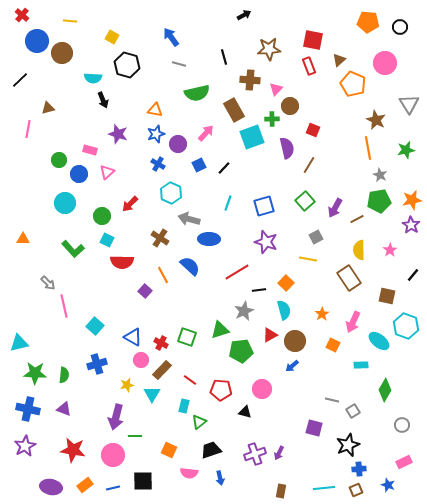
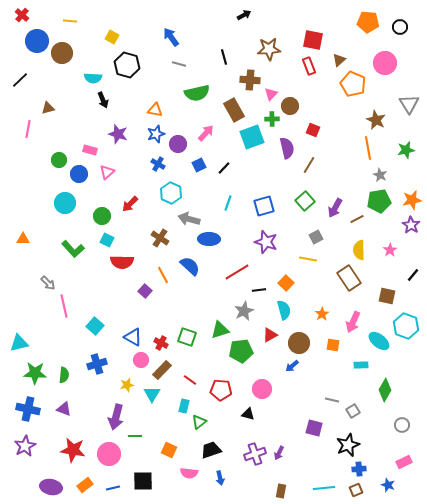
pink triangle at (276, 89): moved 5 px left, 5 px down
brown circle at (295, 341): moved 4 px right, 2 px down
orange square at (333, 345): rotated 16 degrees counterclockwise
black triangle at (245, 412): moved 3 px right, 2 px down
pink circle at (113, 455): moved 4 px left, 1 px up
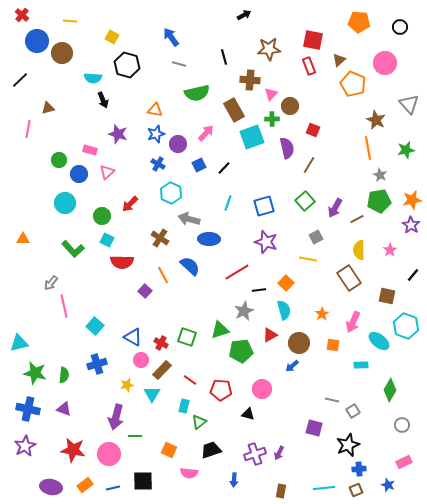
orange pentagon at (368, 22): moved 9 px left
gray triangle at (409, 104): rotated 10 degrees counterclockwise
gray arrow at (48, 283): moved 3 px right; rotated 84 degrees clockwise
green star at (35, 373): rotated 10 degrees clockwise
green diamond at (385, 390): moved 5 px right
blue arrow at (220, 478): moved 14 px right, 2 px down; rotated 16 degrees clockwise
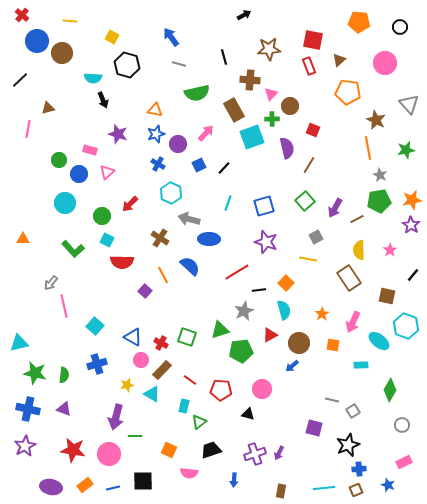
orange pentagon at (353, 84): moved 5 px left, 8 px down; rotated 15 degrees counterclockwise
cyan triangle at (152, 394): rotated 30 degrees counterclockwise
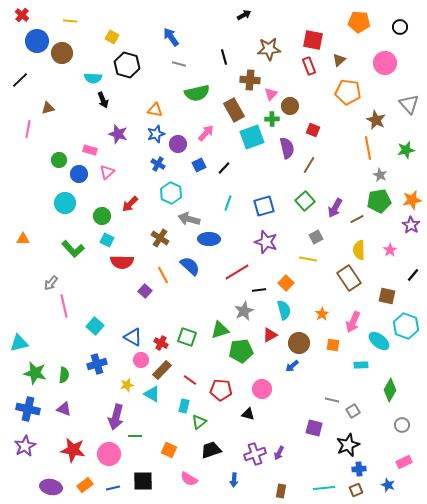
pink semicircle at (189, 473): moved 6 px down; rotated 24 degrees clockwise
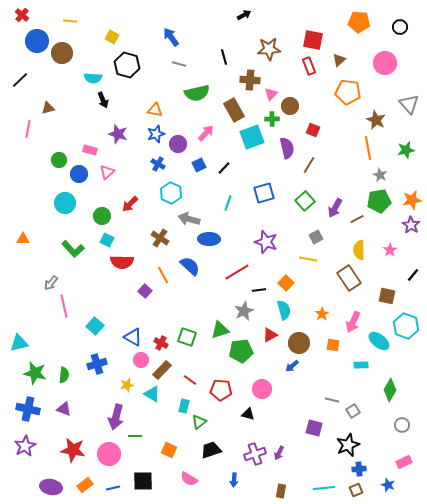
blue square at (264, 206): moved 13 px up
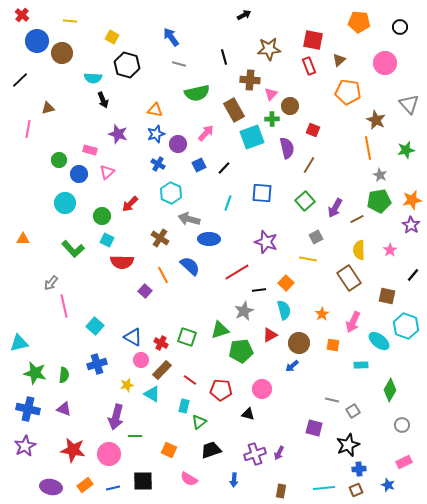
blue square at (264, 193): moved 2 px left; rotated 20 degrees clockwise
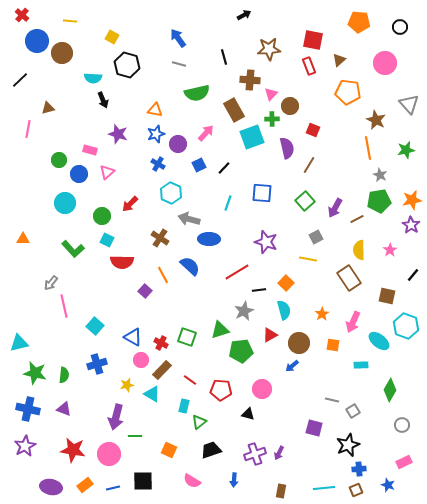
blue arrow at (171, 37): moved 7 px right, 1 px down
pink semicircle at (189, 479): moved 3 px right, 2 px down
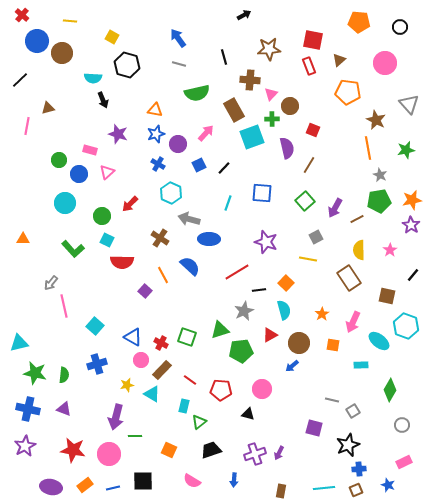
pink line at (28, 129): moved 1 px left, 3 px up
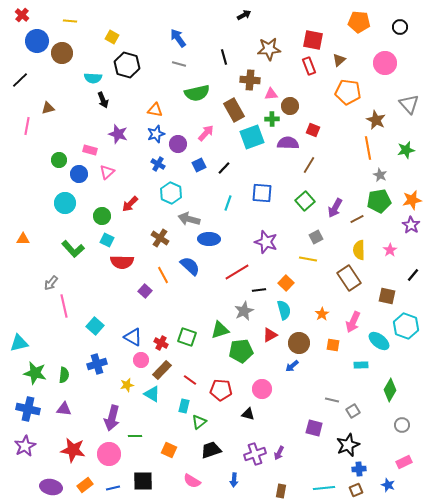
pink triangle at (271, 94): rotated 40 degrees clockwise
purple semicircle at (287, 148): moved 1 px right, 5 px up; rotated 75 degrees counterclockwise
purple triangle at (64, 409): rotated 14 degrees counterclockwise
purple arrow at (116, 417): moved 4 px left, 1 px down
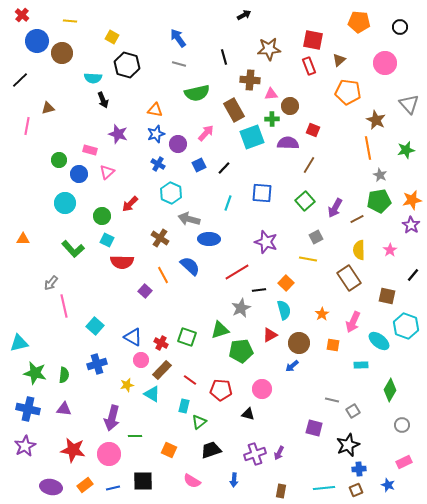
gray star at (244, 311): moved 3 px left, 3 px up
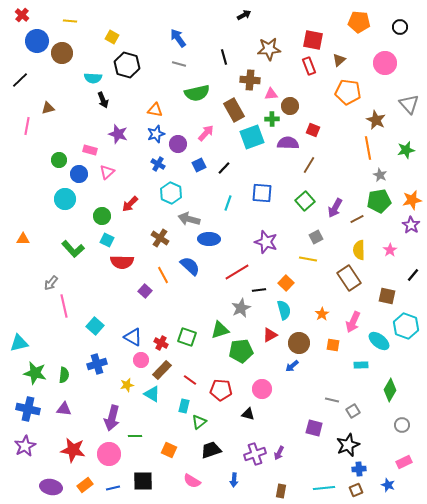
cyan circle at (65, 203): moved 4 px up
